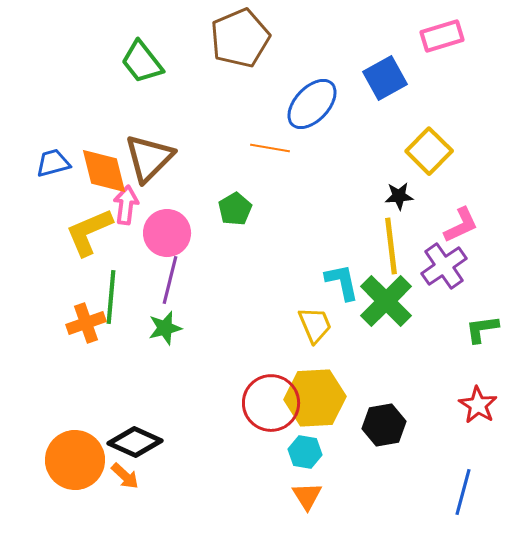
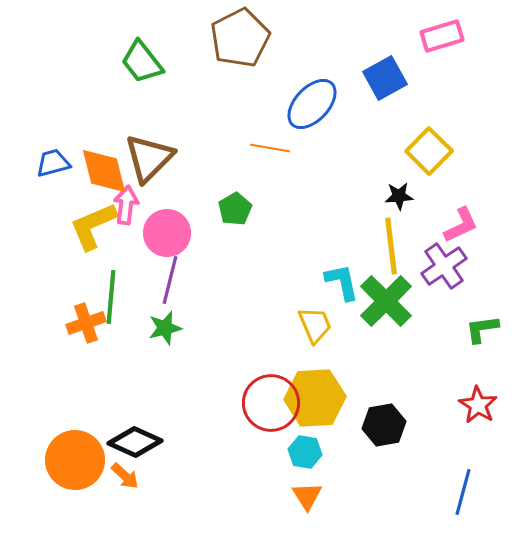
brown pentagon: rotated 4 degrees counterclockwise
yellow L-shape: moved 4 px right, 6 px up
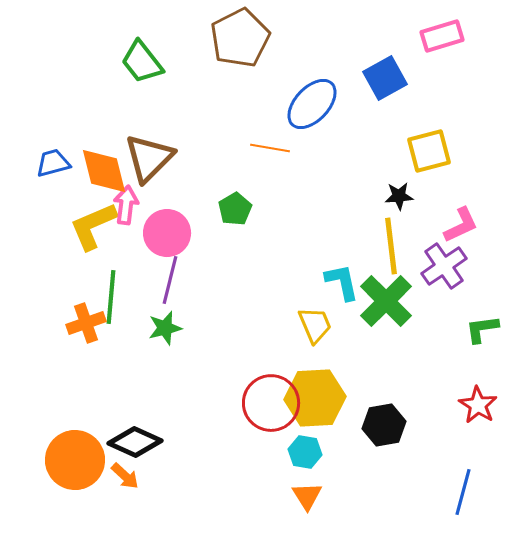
yellow square: rotated 30 degrees clockwise
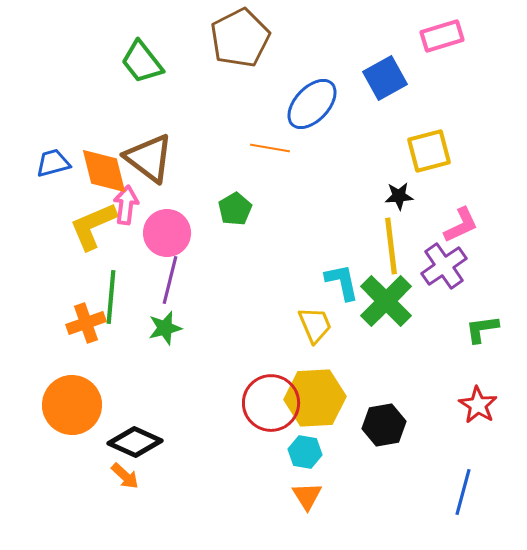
brown triangle: rotated 38 degrees counterclockwise
orange circle: moved 3 px left, 55 px up
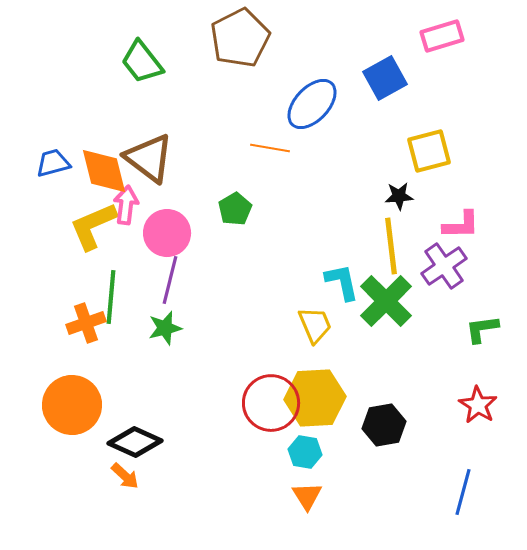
pink L-shape: rotated 24 degrees clockwise
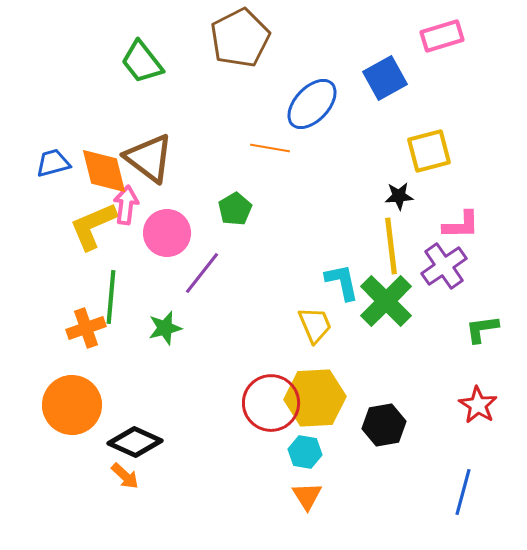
purple line: moved 32 px right, 7 px up; rotated 24 degrees clockwise
orange cross: moved 5 px down
